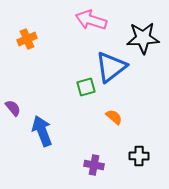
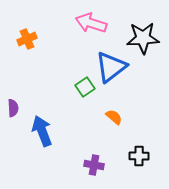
pink arrow: moved 3 px down
green square: moved 1 px left; rotated 18 degrees counterclockwise
purple semicircle: rotated 36 degrees clockwise
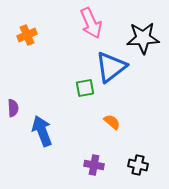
pink arrow: rotated 132 degrees counterclockwise
orange cross: moved 4 px up
green square: moved 1 px down; rotated 24 degrees clockwise
orange semicircle: moved 2 px left, 5 px down
black cross: moved 1 px left, 9 px down; rotated 12 degrees clockwise
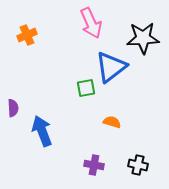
green square: moved 1 px right
orange semicircle: rotated 24 degrees counterclockwise
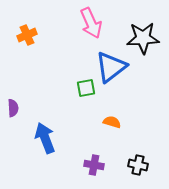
blue arrow: moved 3 px right, 7 px down
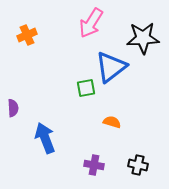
pink arrow: rotated 56 degrees clockwise
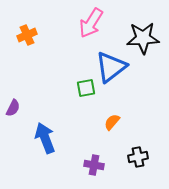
purple semicircle: rotated 30 degrees clockwise
orange semicircle: rotated 66 degrees counterclockwise
black cross: moved 8 px up; rotated 24 degrees counterclockwise
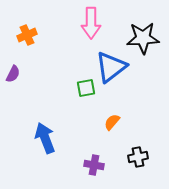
pink arrow: rotated 32 degrees counterclockwise
purple semicircle: moved 34 px up
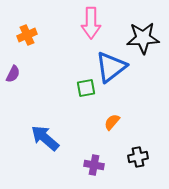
blue arrow: rotated 28 degrees counterclockwise
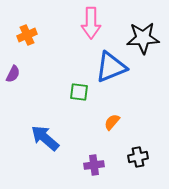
blue triangle: rotated 16 degrees clockwise
green square: moved 7 px left, 4 px down; rotated 18 degrees clockwise
purple cross: rotated 18 degrees counterclockwise
